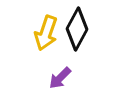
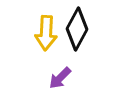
yellow arrow: rotated 16 degrees counterclockwise
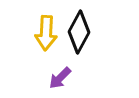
black diamond: moved 2 px right, 3 px down
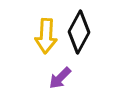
yellow arrow: moved 3 px down
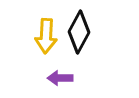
purple arrow: rotated 45 degrees clockwise
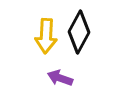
purple arrow: rotated 20 degrees clockwise
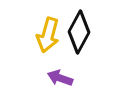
yellow arrow: moved 2 px right, 1 px up; rotated 12 degrees clockwise
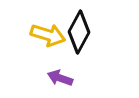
yellow arrow: rotated 88 degrees counterclockwise
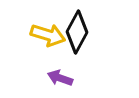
black diamond: moved 2 px left
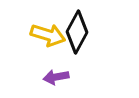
purple arrow: moved 4 px left, 1 px up; rotated 30 degrees counterclockwise
